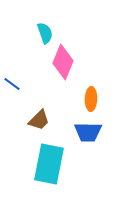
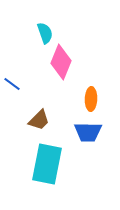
pink diamond: moved 2 px left
cyan rectangle: moved 2 px left
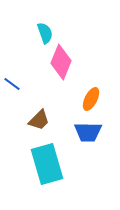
orange ellipse: rotated 25 degrees clockwise
cyan rectangle: rotated 27 degrees counterclockwise
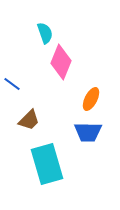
brown trapezoid: moved 10 px left
